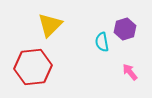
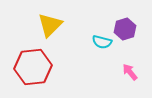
cyan semicircle: rotated 66 degrees counterclockwise
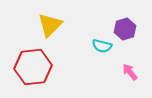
cyan semicircle: moved 4 px down
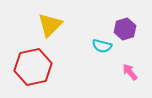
red hexagon: rotated 6 degrees counterclockwise
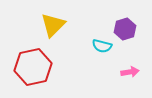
yellow triangle: moved 3 px right
pink arrow: rotated 120 degrees clockwise
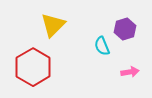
cyan semicircle: rotated 54 degrees clockwise
red hexagon: rotated 18 degrees counterclockwise
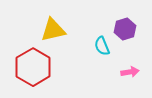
yellow triangle: moved 5 px down; rotated 32 degrees clockwise
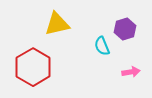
yellow triangle: moved 4 px right, 6 px up
pink arrow: moved 1 px right
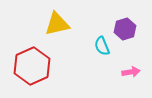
red hexagon: moved 1 px left, 1 px up; rotated 6 degrees clockwise
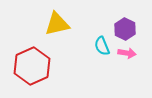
purple hexagon: rotated 15 degrees counterclockwise
pink arrow: moved 4 px left, 19 px up; rotated 18 degrees clockwise
